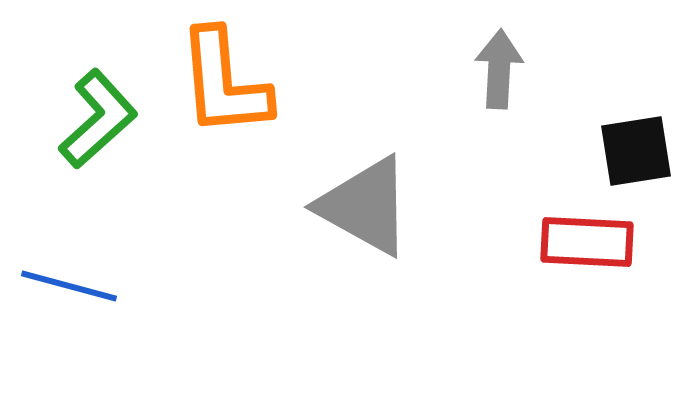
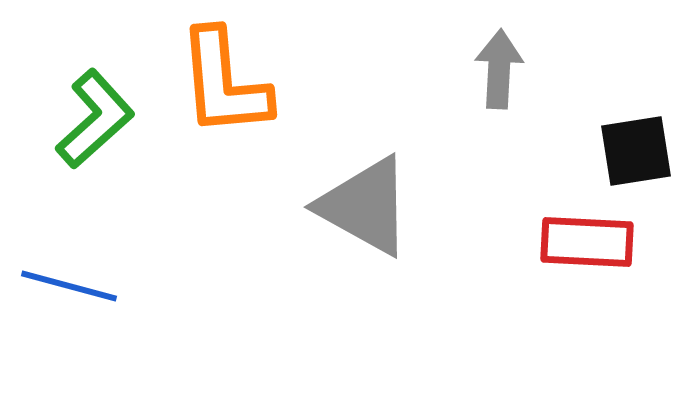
green L-shape: moved 3 px left
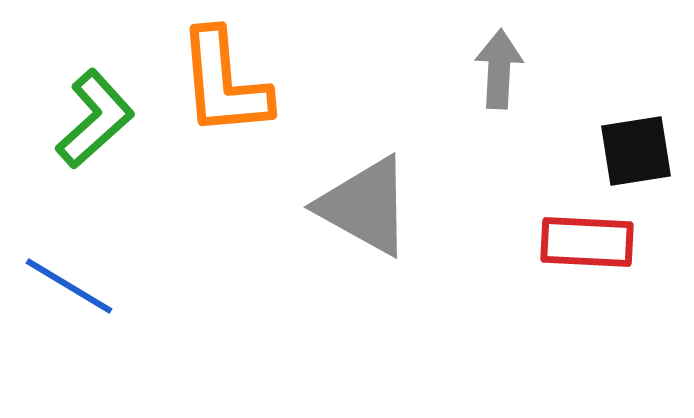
blue line: rotated 16 degrees clockwise
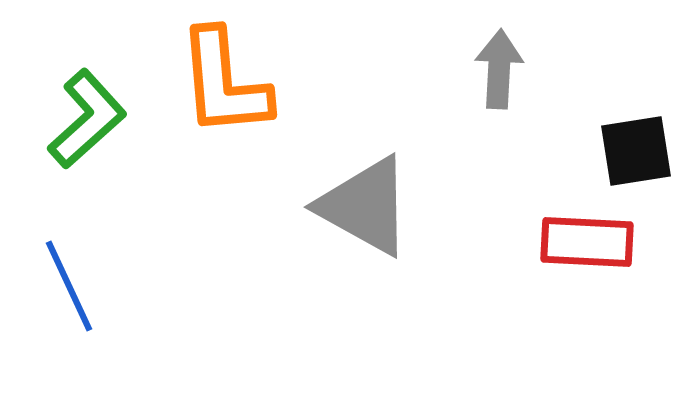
green L-shape: moved 8 px left
blue line: rotated 34 degrees clockwise
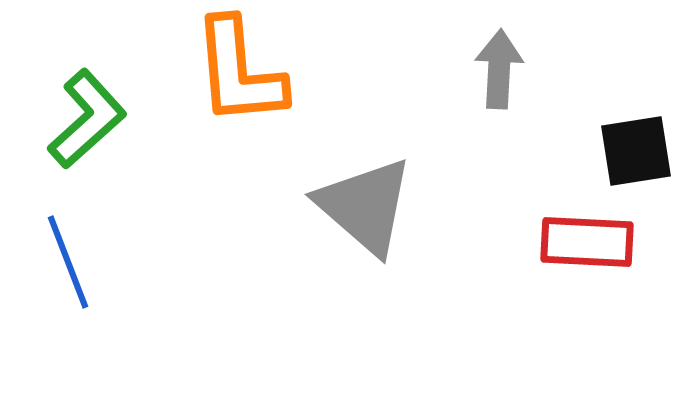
orange L-shape: moved 15 px right, 11 px up
gray triangle: rotated 12 degrees clockwise
blue line: moved 1 px left, 24 px up; rotated 4 degrees clockwise
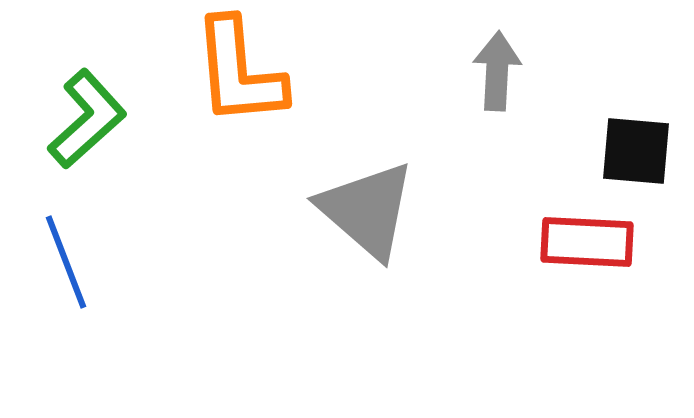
gray arrow: moved 2 px left, 2 px down
black square: rotated 14 degrees clockwise
gray triangle: moved 2 px right, 4 px down
blue line: moved 2 px left
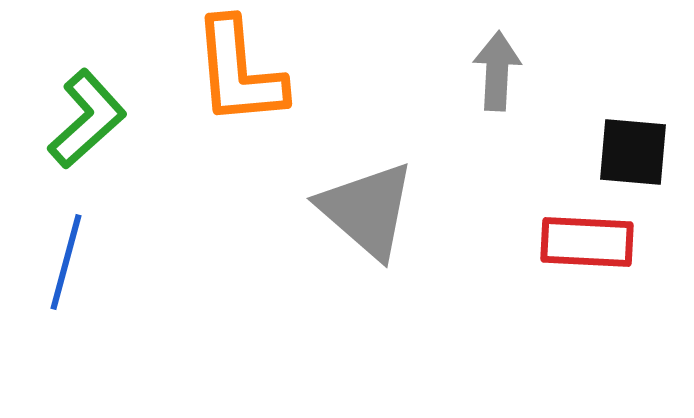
black square: moved 3 px left, 1 px down
blue line: rotated 36 degrees clockwise
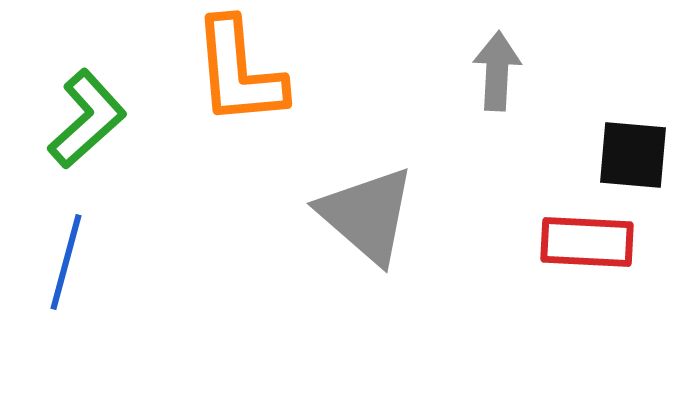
black square: moved 3 px down
gray triangle: moved 5 px down
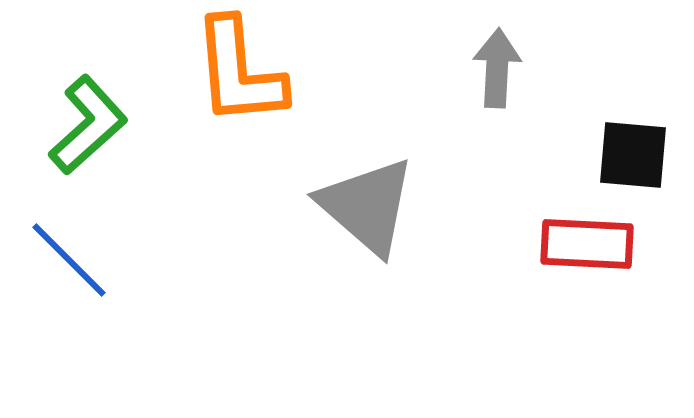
gray arrow: moved 3 px up
green L-shape: moved 1 px right, 6 px down
gray triangle: moved 9 px up
red rectangle: moved 2 px down
blue line: moved 3 px right, 2 px up; rotated 60 degrees counterclockwise
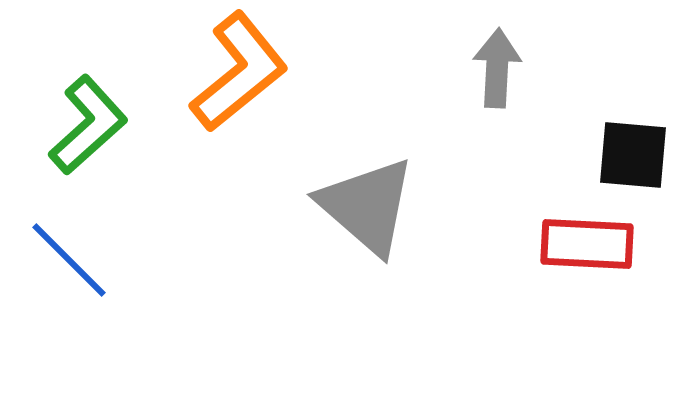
orange L-shape: rotated 124 degrees counterclockwise
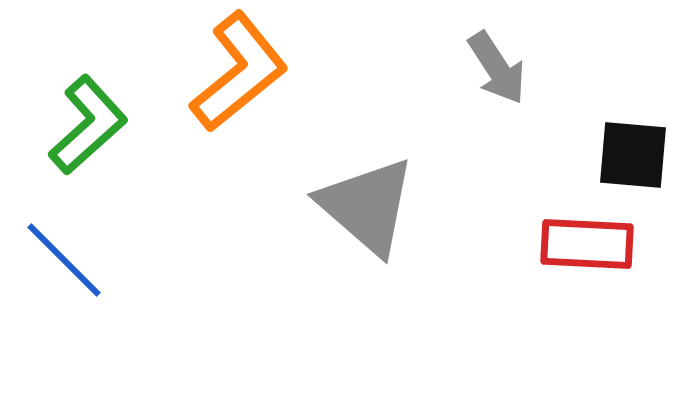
gray arrow: rotated 144 degrees clockwise
blue line: moved 5 px left
